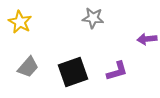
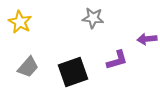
purple L-shape: moved 11 px up
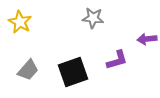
gray trapezoid: moved 3 px down
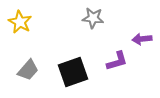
purple arrow: moved 5 px left
purple L-shape: moved 1 px down
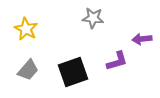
yellow star: moved 6 px right, 7 px down
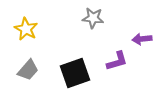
black square: moved 2 px right, 1 px down
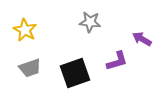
gray star: moved 3 px left, 4 px down
yellow star: moved 1 px left, 1 px down
purple arrow: rotated 36 degrees clockwise
gray trapezoid: moved 2 px right, 2 px up; rotated 30 degrees clockwise
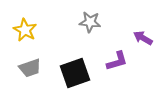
purple arrow: moved 1 px right, 1 px up
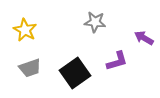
gray star: moved 5 px right
purple arrow: moved 1 px right
black square: rotated 16 degrees counterclockwise
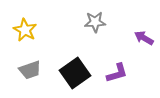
gray star: rotated 10 degrees counterclockwise
purple L-shape: moved 12 px down
gray trapezoid: moved 2 px down
